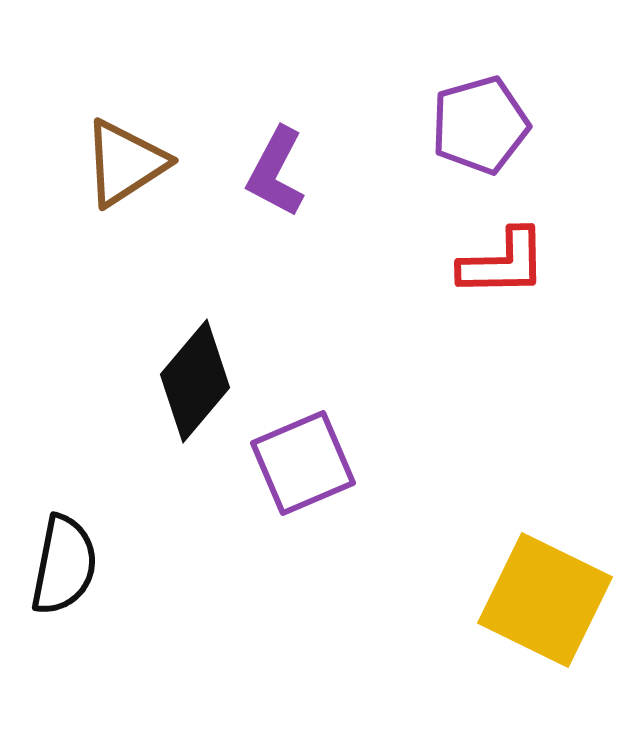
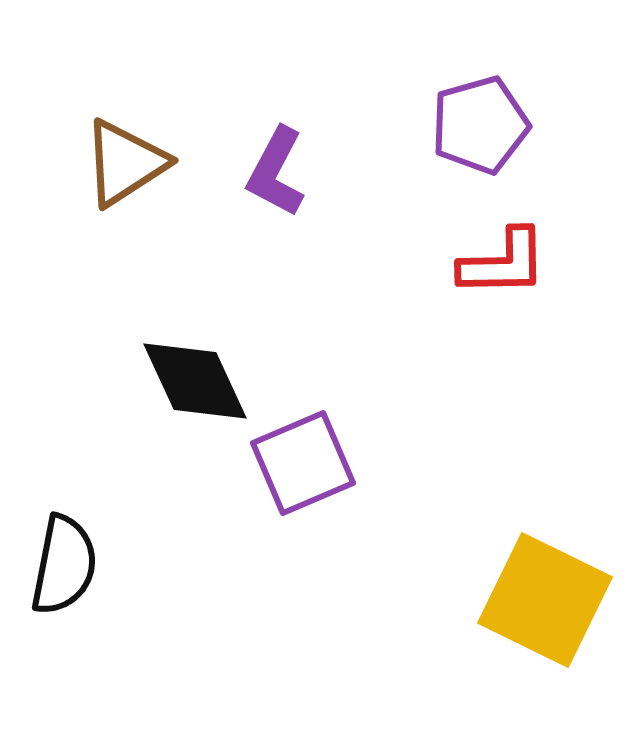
black diamond: rotated 65 degrees counterclockwise
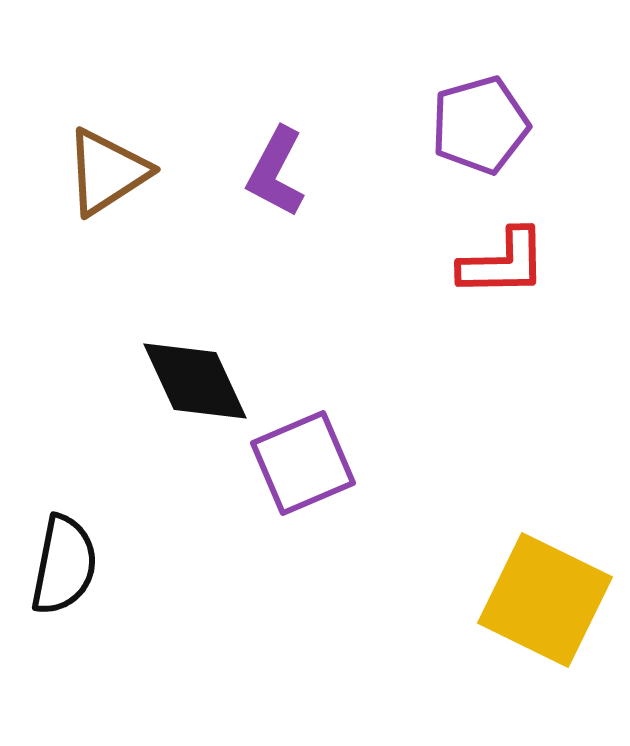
brown triangle: moved 18 px left, 9 px down
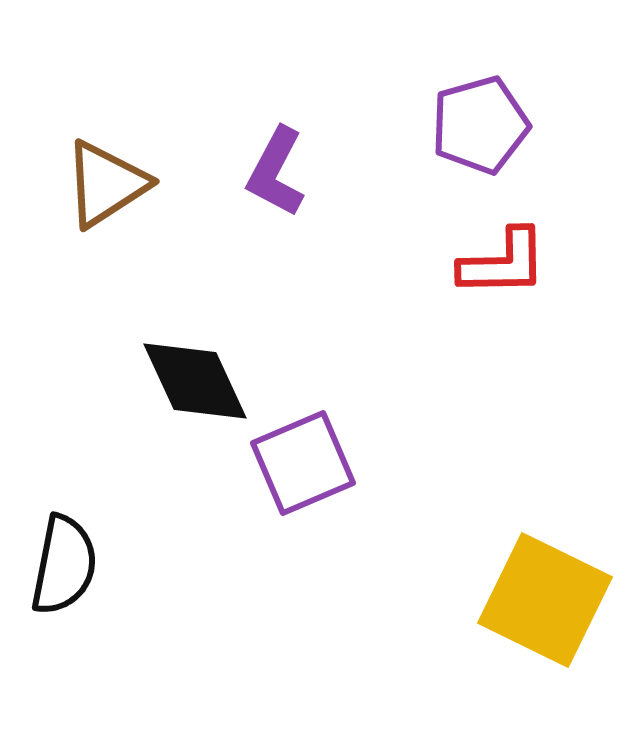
brown triangle: moved 1 px left, 12 px down
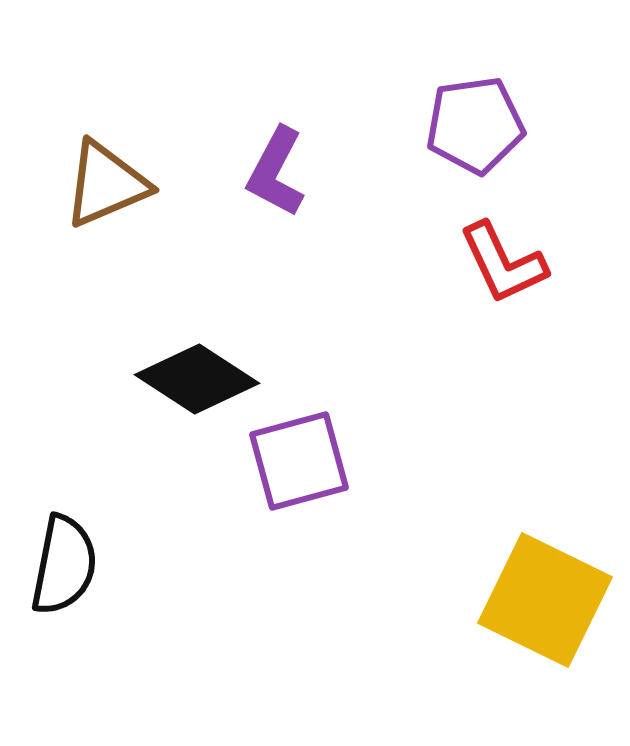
purple pentagon: moved 5 px left; rotated 8 degrees clockwise
brown triangle: rotated 10 degrees clockwise
red L-shape: rotated 66 degrees clockwise
black diamond: moved 2 px right, 2 px up; rotated 32 degrees counterclockwise
purple square: moved 4 px left, 2 px up; rotated 8 degrees clockwise
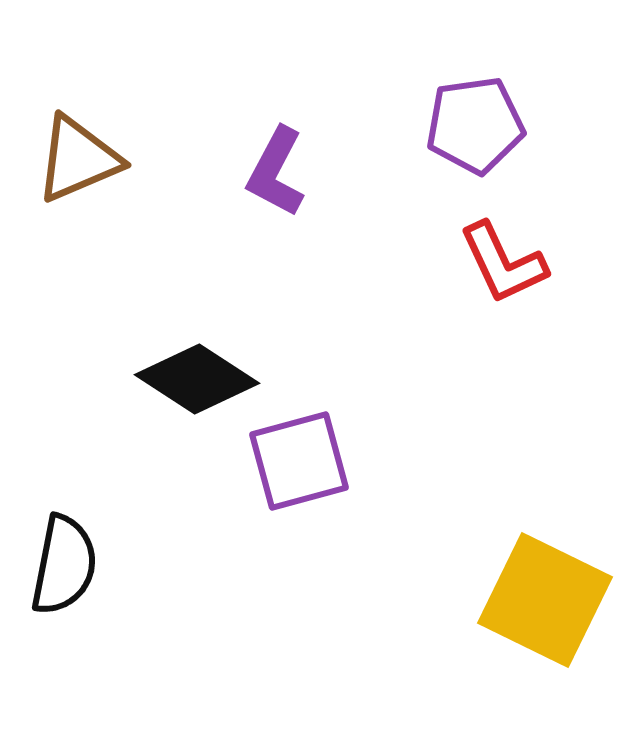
brown triangle: moved 28 px left, 25 px up
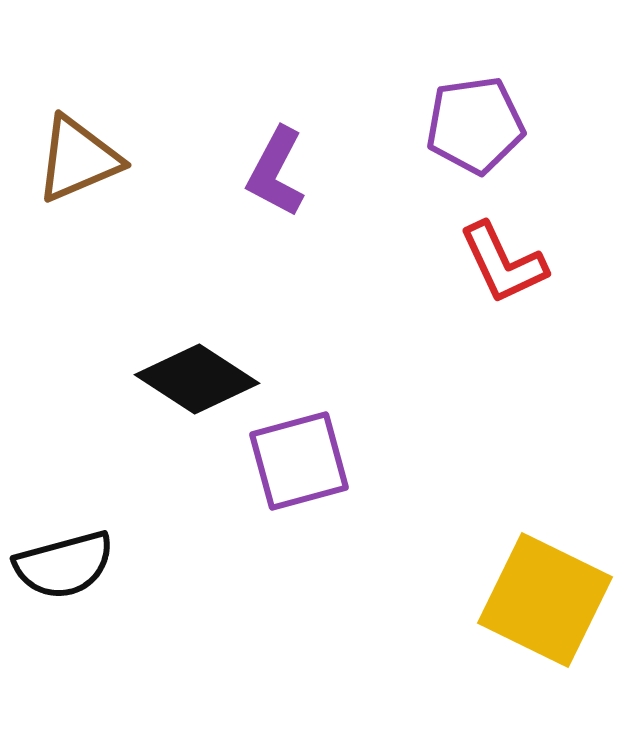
black semicircle: rotated 64 degrees clockwise
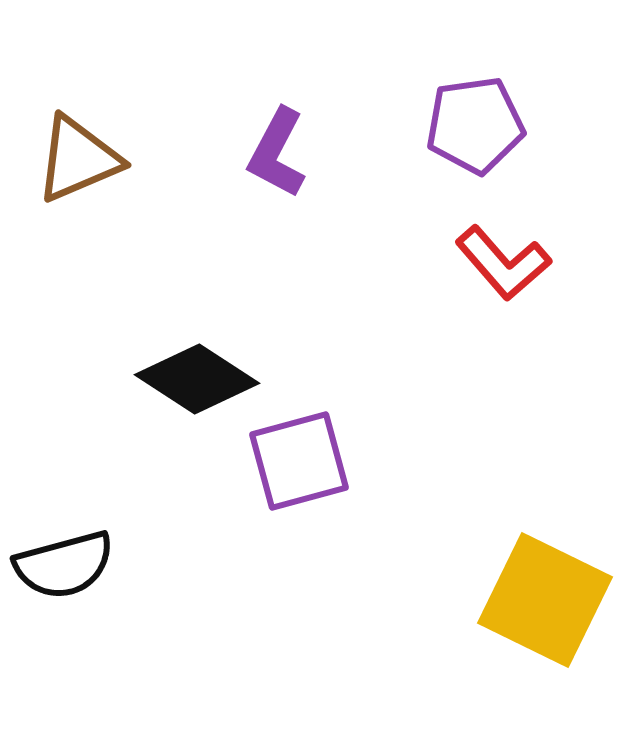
purple L-shape: moved 1 px right, 19 px up
red L-shape: rotated 16 degrees counterclockwise
